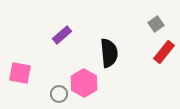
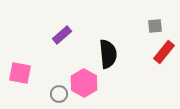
gray square: moved 1 px left, 2 px down; rotated 28 degrees clockwise
black semicircle: moved 1 px left, 1 px down
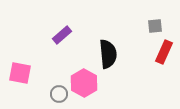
red rectangle: rotated 15 degrees counterclockwise
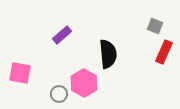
gray square: rotated 28 degrees clockwise
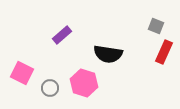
gray square: moved 1 px right
black semicircle: rotated 104 degrees clockwise
pink square: moved 2 px right; rotated 15 degrees clockwise
pink hexagon: rotated 12 degrees counterclockwise
gray circle: moved 9 px left, 6 px up
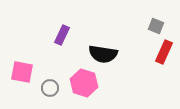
purple rectangle: rotated 24 degrees counterclockwise
black semicircle: moved 5 px left
pink square: moved 1 px up; rotated 15 degrees counterclockwise
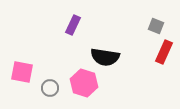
purple rectangle: moved 11 px right, 10 px up
black semicircle: moved 2 px right, 3 px down
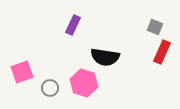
gray square: moved 1 px left, 1 px down
red rectangle: moved 2 px left
pink square: rotated 30 degrees counterclockwise
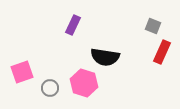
gray square: moved 2 px left, 1 px up
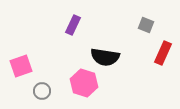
gray square: moved 7 px left, 1 px up
red rectangle: moved 1 px right, 1 px down
pink square: moved 1 px left, 6 px up
gray circle: moved 8 px left, 3 px down
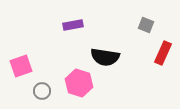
purple rectangle: rotated 54 degrees clockwise
pink hexagon: moved 5 px left
